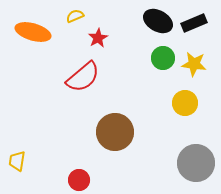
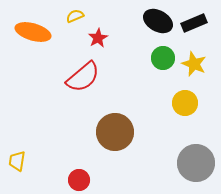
yellow star: rotated 15 degrees clockwise
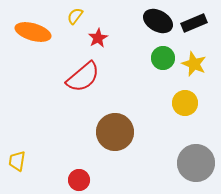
yellow semicircle: rotated 30 degrees counterclockwise
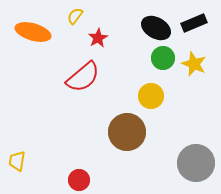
black ellipse: moved 2 px left, 7 px down
yellow circle: moved 34 px left, 7 px up
brown circle: moved 12 px right
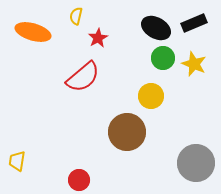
yellow semicircle: moved 1 px right; rotated 24 degrees counterclockwise
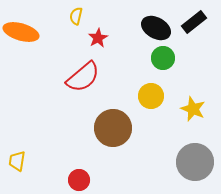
black rectangle: moved 1 px up; rotated 15 degrees counterclockwise
orange ellipse: moved 12 px left
yellow star: moved 1 px left, 45 px down
brown circle: moved 14 px left, 4 px up
gray circle: moved 1 px left, 1 px up
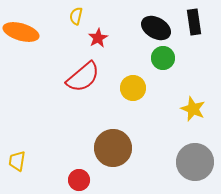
black rectangle: rotated 60 degrees counterclockwise
yellow circle: moved 18 px left, 8 px up
brown circle: moved 20 px down
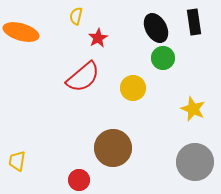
black ellipse: rotated 32 degrees clockwise
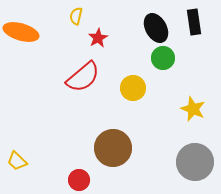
yellow trapezoid: rotated 55 degrees counterclockwise
